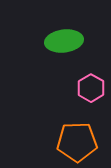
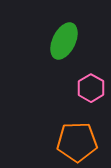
green ellipse: rotated 57 degrees counterclockwise
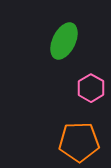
orange pentagon: moved 2 px right
